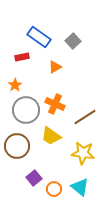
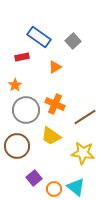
cyan triangle: moved 4 px left
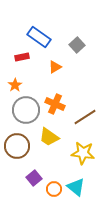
gray square: moved 4 px right, 4 px down
yellow trapezoid: moved 2 px left, 1 px down
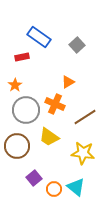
orange triangle: moved 13 px right, 15 px down
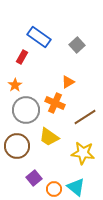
red rectangle: rotated 48 degrees counterclockwise
orange cross: moved 1 px up
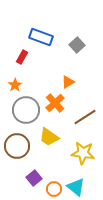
blue rectangle: moved 2 px right; rotated 15 degrees counterclockwise
orange cross: rotated 24 degrees clockwise
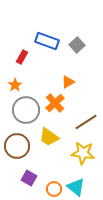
blue rectangle: moved 6 px right, 4 px down
brown line: moved 1 px right, 5 px down
purple square: moved 5 px left; rotated 21 degrees counterclockwise
